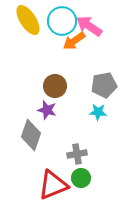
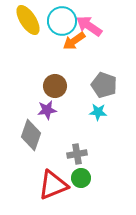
gray pentagon: rotated 30 degrees clockwise
purple star: rotated 24 degrees counterclockwise
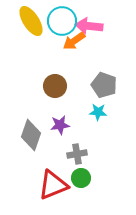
yellow ellipse: moved 3 px right, 1 px down
pink arrow: rotated 28 degrees counterclockwise
purple star: moved 13 px right, 15 px down
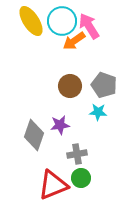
pink arrow: rotated 52 degrees clockwise
brown circle: moved 15 px right
gray diamond: moved 3 px right
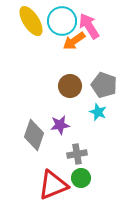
cyan star: rotated 18 degrees clockwise
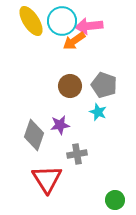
pink arrow: rotated 64 degrees counterclockwise
green circle: moved 34 px right, 22 px down
red triangle: moved 6 px left, 6 px up; rotated 40 degrees counterclockwise
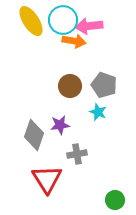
cyan circle: moved 1 px right, 1 px up
orange arrow: rotated 135 degrees counterclockwise
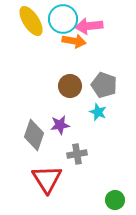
cyan circle: moved 1 px up
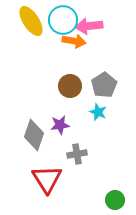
cyan circle: moved 1 px down
gray pentagon: rotated 20 degrees clockwise
